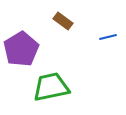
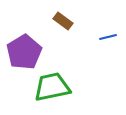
purple pentagon: moved 3 px right, 3 px down
green trapezoid: moved 1 px right
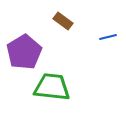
green trapezoid: rotated 18 degrees clockwise
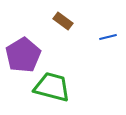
purple pentagon: moved 1 px left, 3 px down
green trapezoid: rotated 9 degrees clockwise
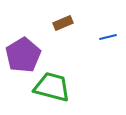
brown rectangle: moved 2 px down; rotated 60 degrees counterclockwise
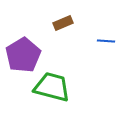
blue line: moved 2 px left, 4 px down; rotated 18 degrees clockwise
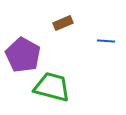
purple pentagon: rotated 12 degrees counterclockwise
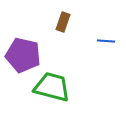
brown rectangle: moved 1 px up; rotated 48 degrees counterclockwise
purple pentagon: rotated 16 degrees counterclockwise
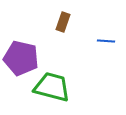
purple pentagon: moved 2 px left, 3 px down
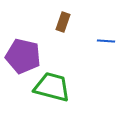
purple pentagon: moved 2 px right, 2 px up
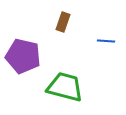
green trapezoid: moved 13 px right
